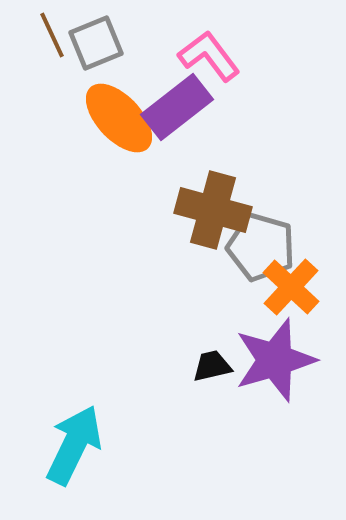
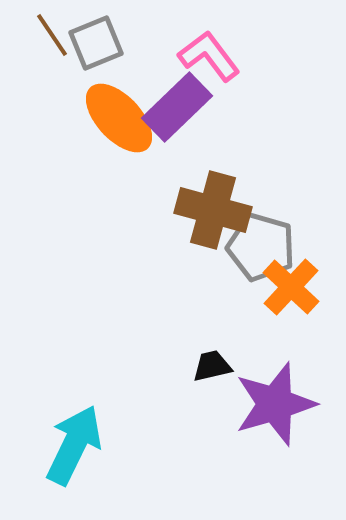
brown line: rotated 9 degrees counterclockwise
purple rectangle: rotated 6 degrees counterclockwise
purple star: moved 44 px down
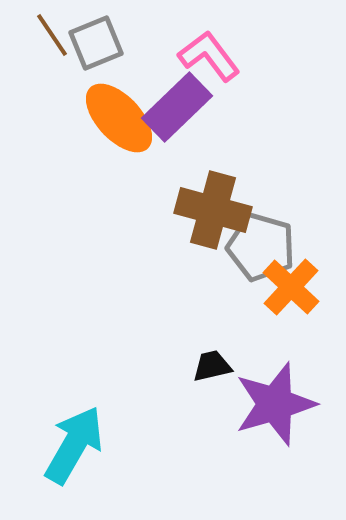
cyan arrow: rotated 4 degrees clockwise
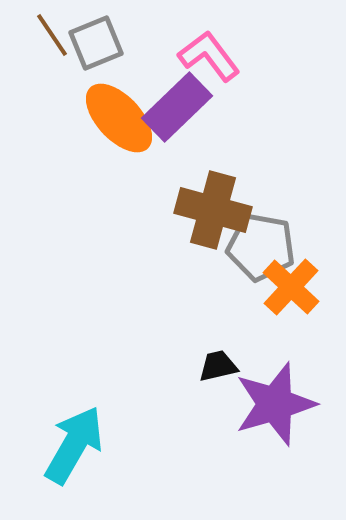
gray pentagon: rotated 6 degrees counterclockwise
black trapezoid: moved 6 px right
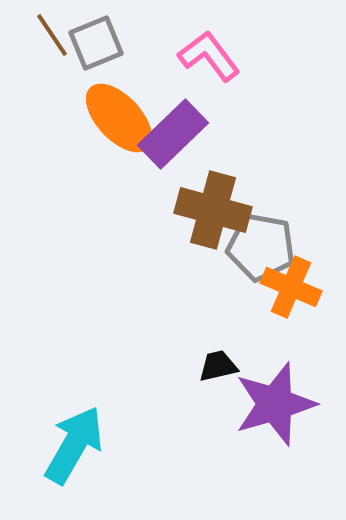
purple rectangle: moved 4 px left, 27 px down
orange cross: rotated 20 degrees counterclockwise
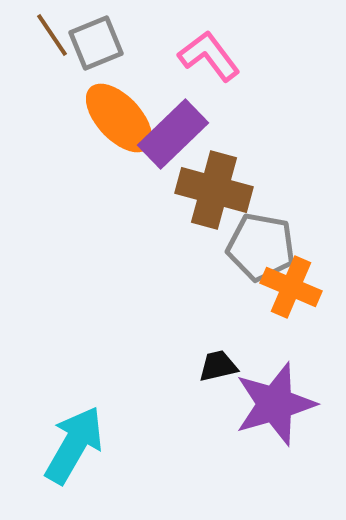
brown cross: moved 1 px right, 20 px up
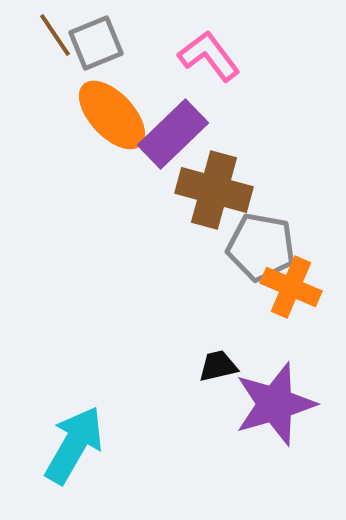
brown line: moved 3 px right
orange ellipse: moved 7 px left, 3 px up
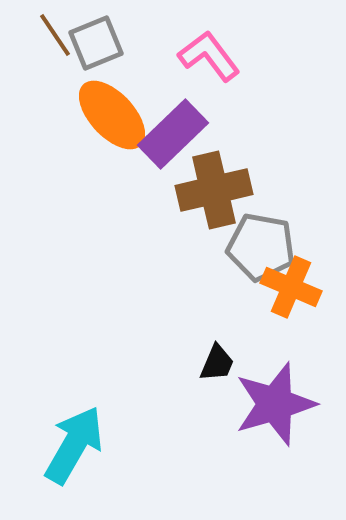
brown cross: rotated 28 degrees counterclockwise
black trapezoid: moved 1 px left, 3 px up; rotated 126 degrees clockwise
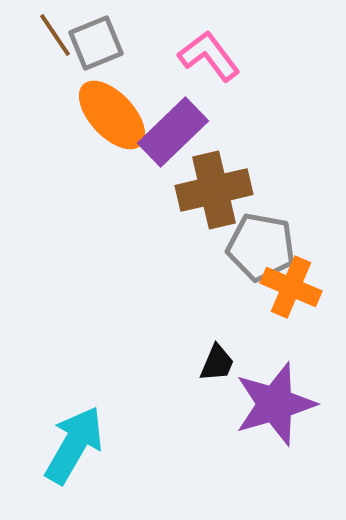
purple rectangle: moved 2 px up
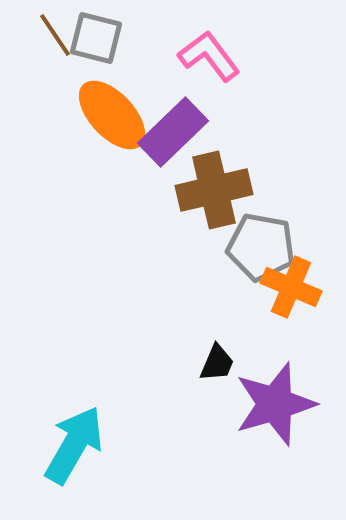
gray square: moved 5 px up; rotated 36 degrees clockwise
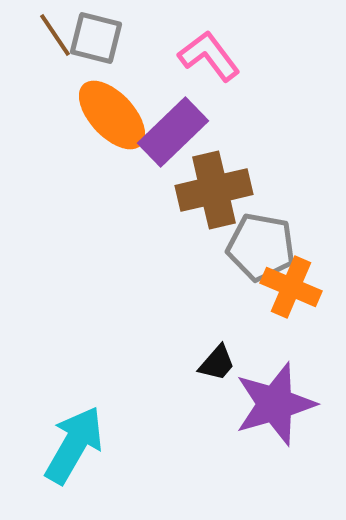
black trapezoid: rotated 18 degrees clockwise
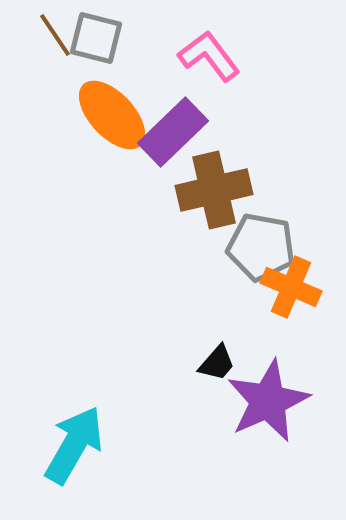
purple star: moved 7 px left, 3 px up; rotated 8 degrees counterclockwise
